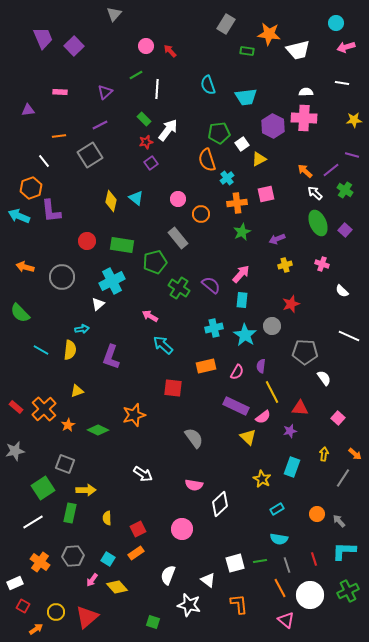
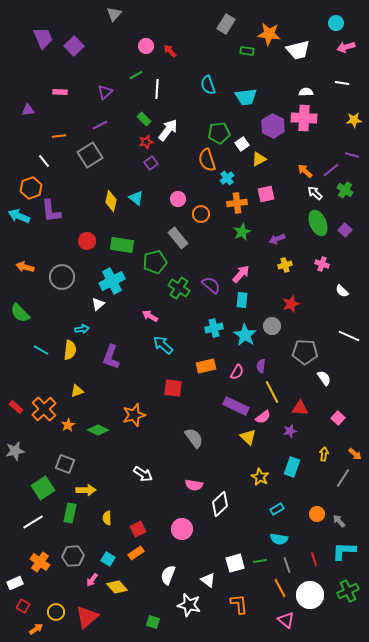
yellow star at (262, 479): moved 2 px left, 2 px up
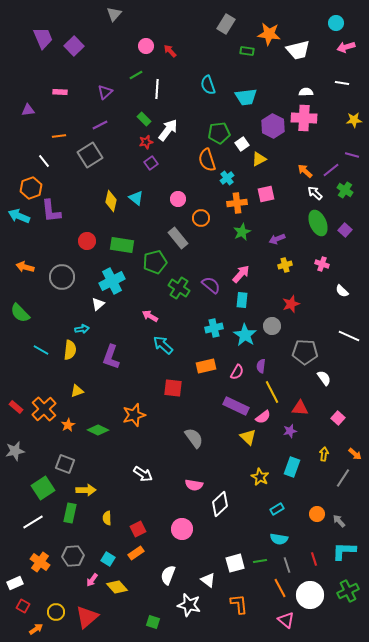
orange circle at (201, 214): moved 4 px down
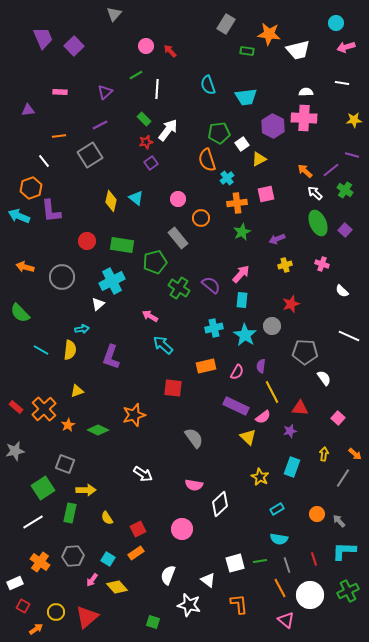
yellow semicircle at (107, 518): rotated 32 degrees counterclockwise
